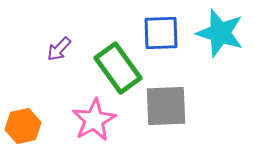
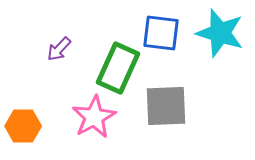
blue square: rotated 9 degrees clockwise
green rectangle: rotated 60 degrees clockwise
pink star: moved 3 px up
orange hexagon: rotated 12 degrees clockwise
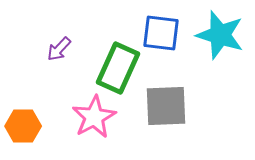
cyan star: moved 2 px down
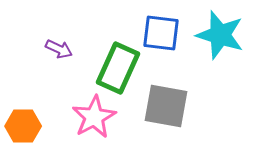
purple arrow: rotated 108 degrees counterclockwise
gray square: rotated 12 degrees clockwise
